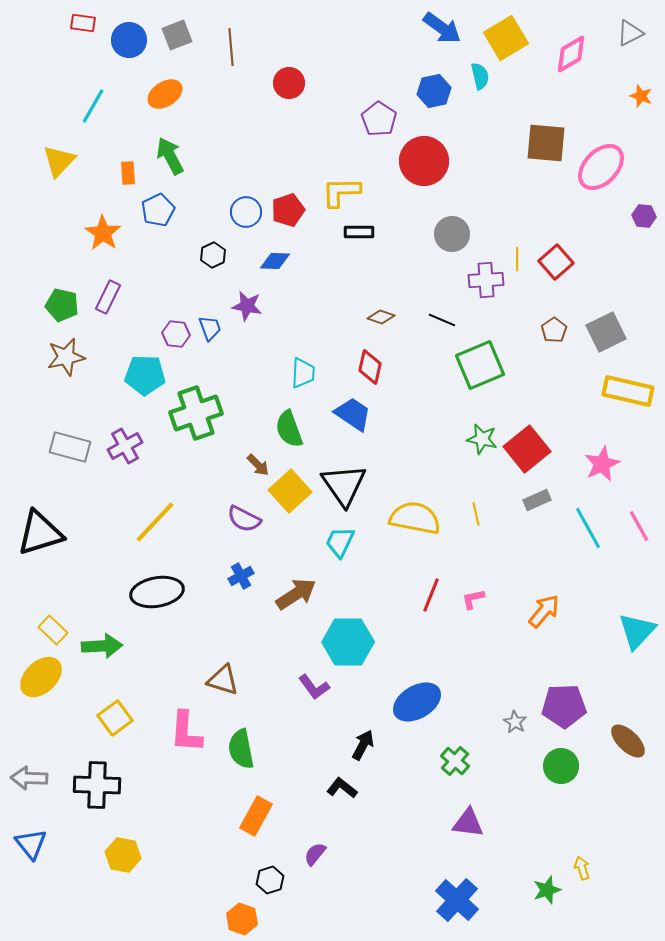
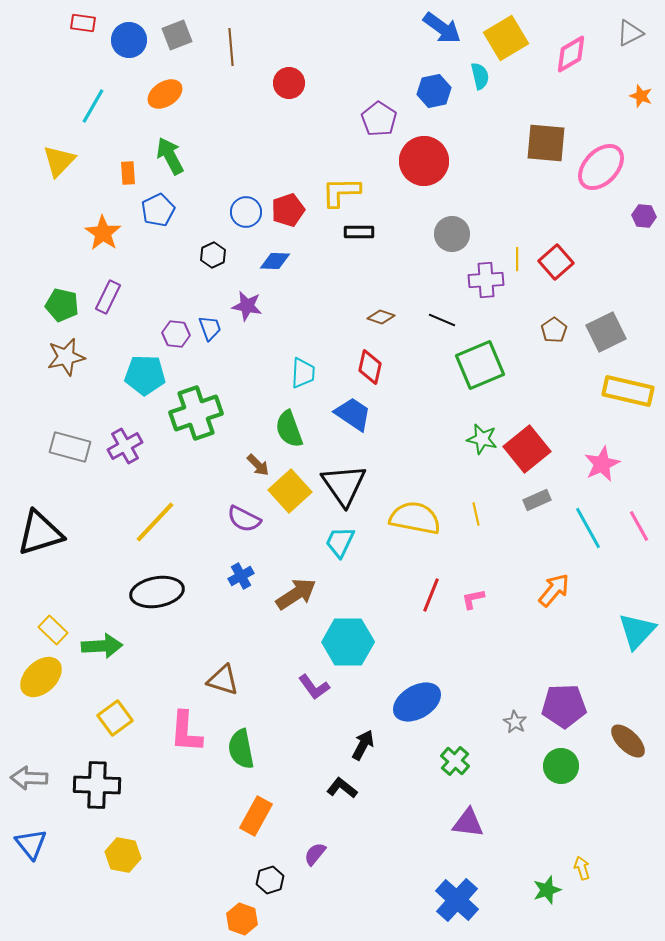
orange arrow at (544, 611): moved 10 px right, 21 px up
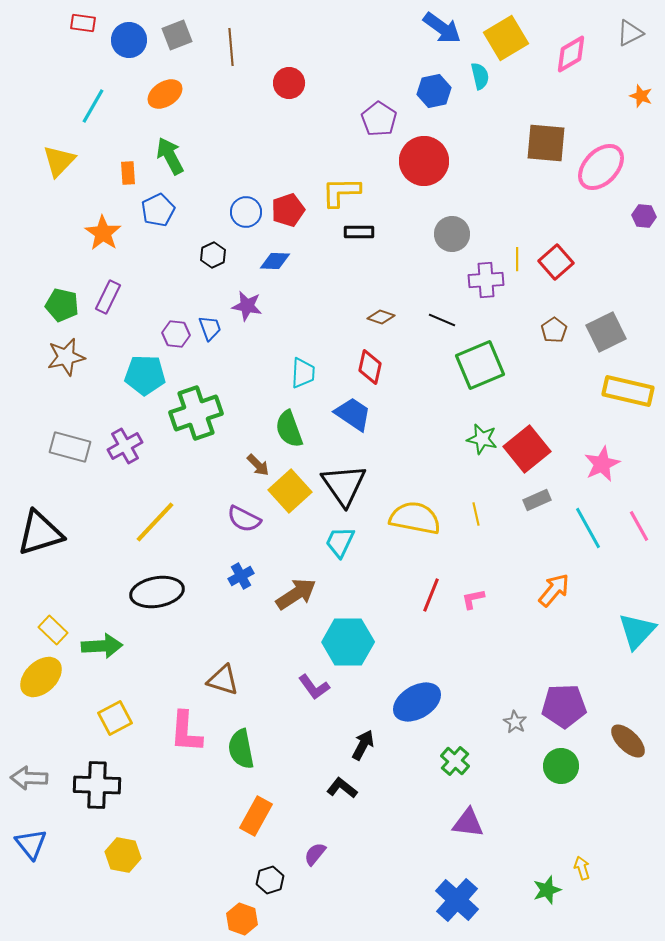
yellow square at (115, 718): rotated 8 degrees clockwise
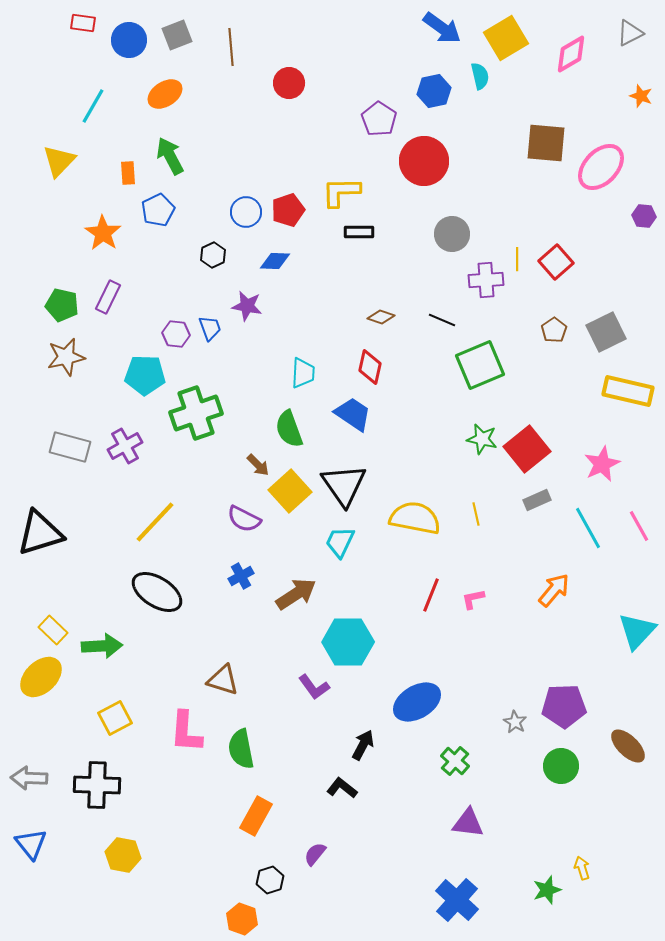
black ellipse at (157, 592): rotated 42 degrees clockwise
brown ellipse at (628, 741): moved 5 px down
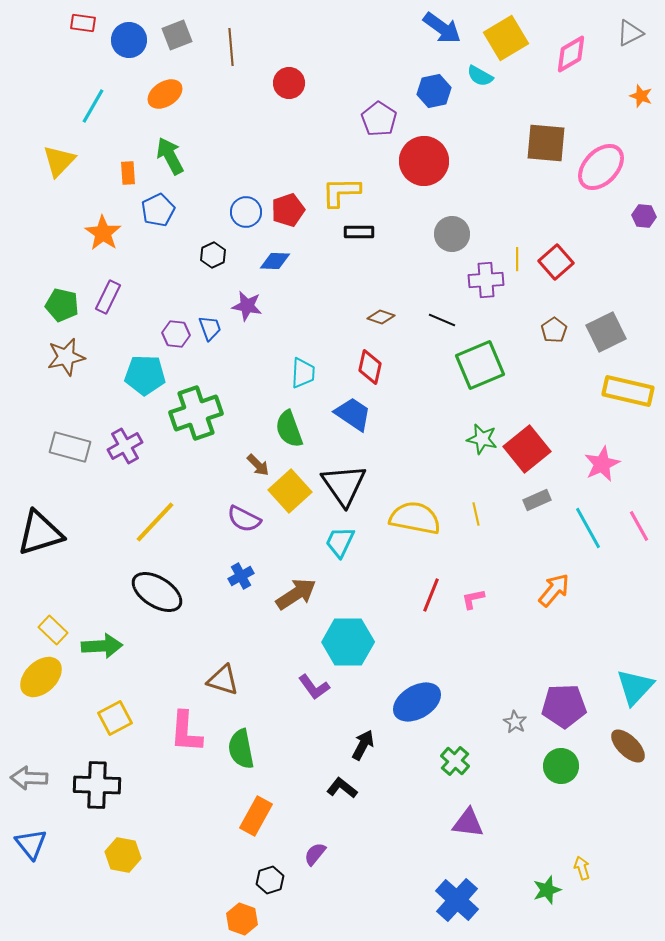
cyan semicircle at (480, 76): rotated 132 degrees clockwise
cyan triangle at (637, 631): moved 2 px left, 56 px down
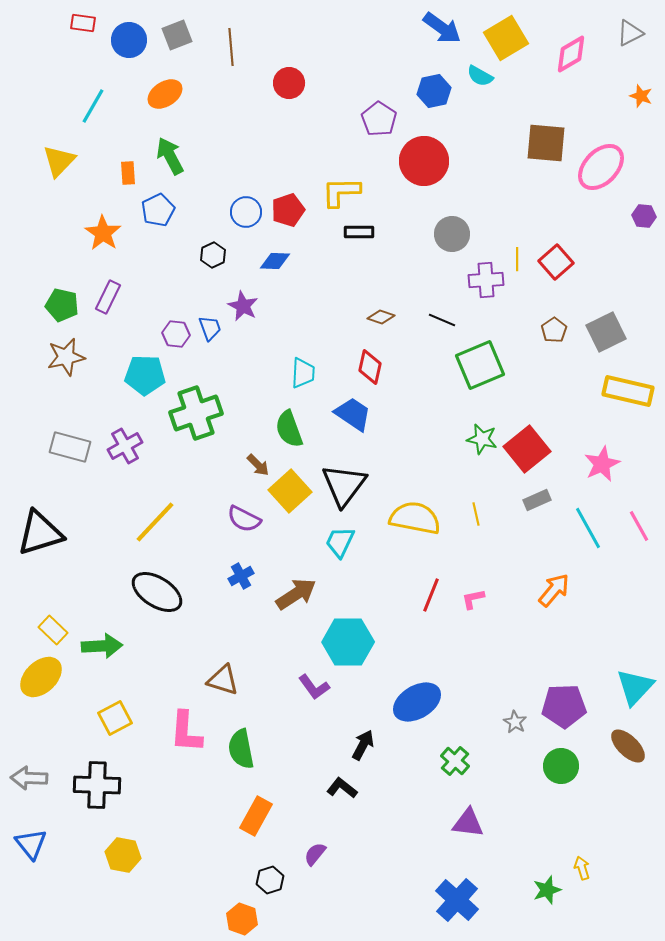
purple star at (247, 306): moved 4 px left; rotated 16 degrees clockwise
black triangle at (344, 485): rotated 12 degrees clockwise
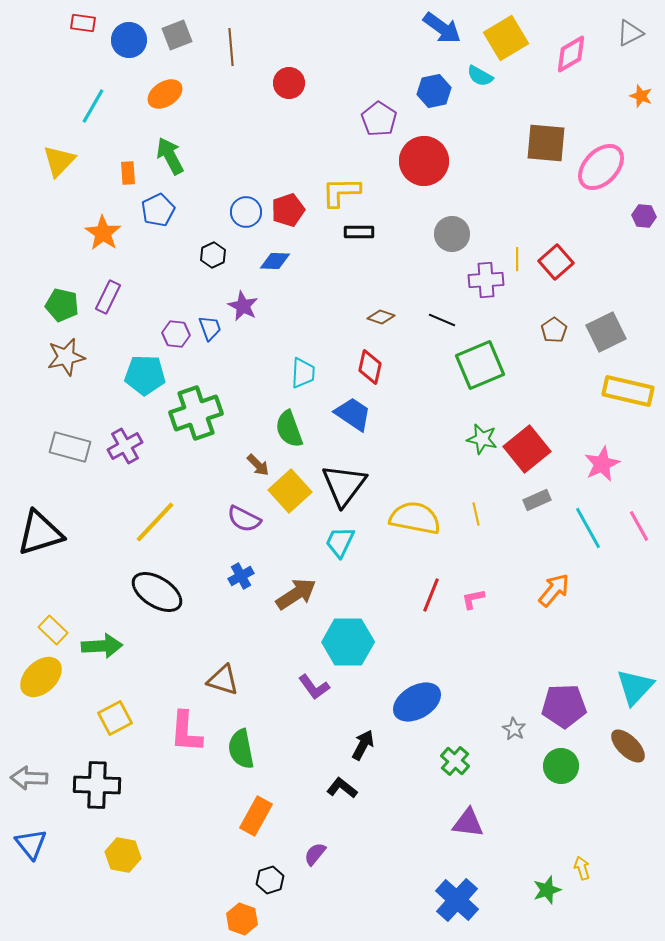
gray star at (515, 722): moved 1 px left, 7 px down
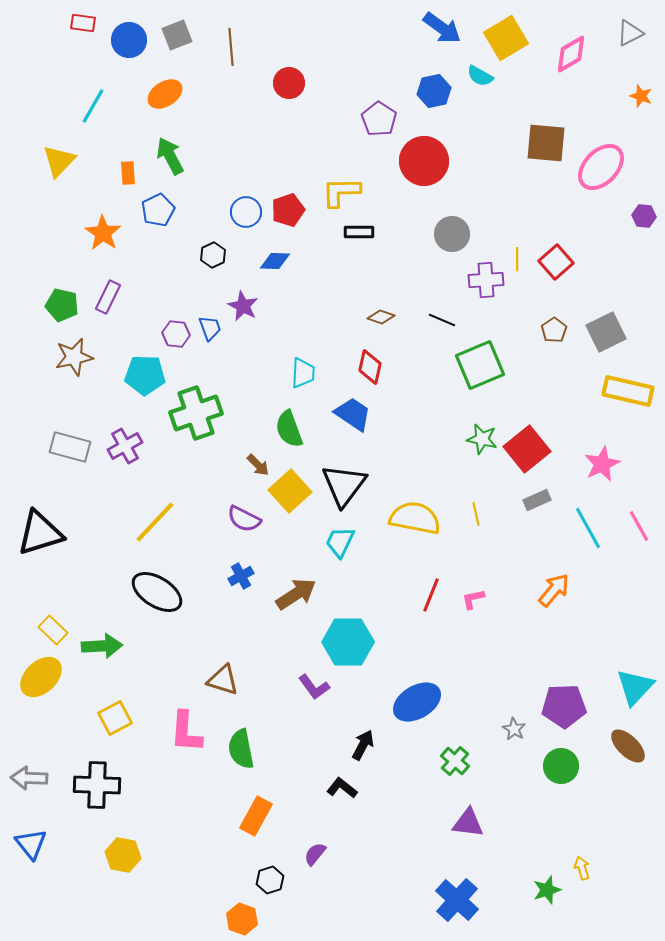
brown star at (66, 357): moved 8 px right
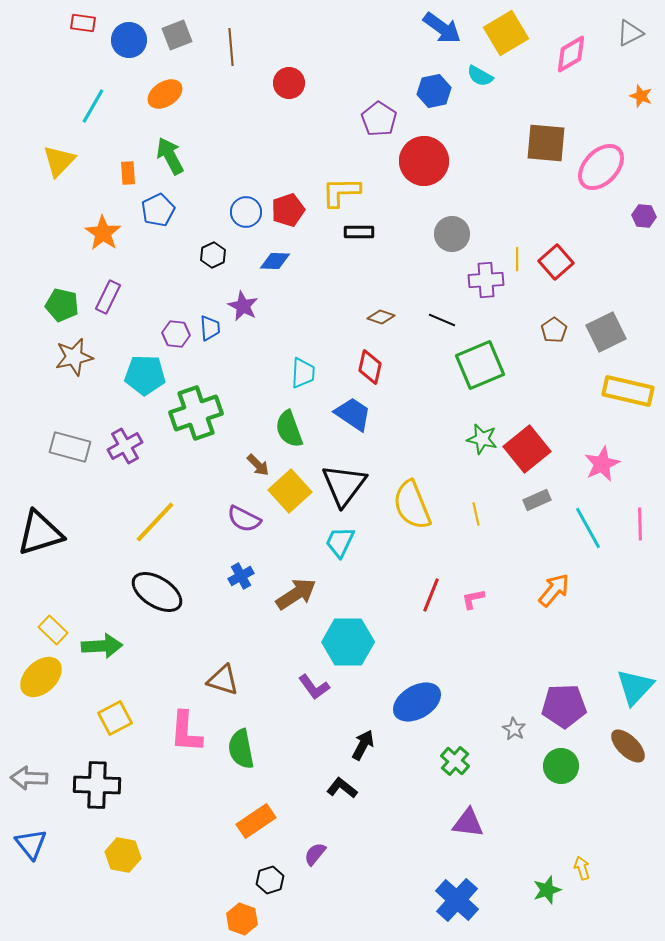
yellow square at (506, 38): moved 5 px up
blue trapezoid at (210, 328): rotated 16 degrees clockwise
yellow semicircle at (415, 518): moved 3 px left, 13 px up; rotated 123 degrees counterclockwise
pink line at (639, 526): moved 1 px right, 2 px up; rotated 28 degrees clockwise
orange rectangle at (256, 816): moved 5 px down; rotated 27 degrees clockwise
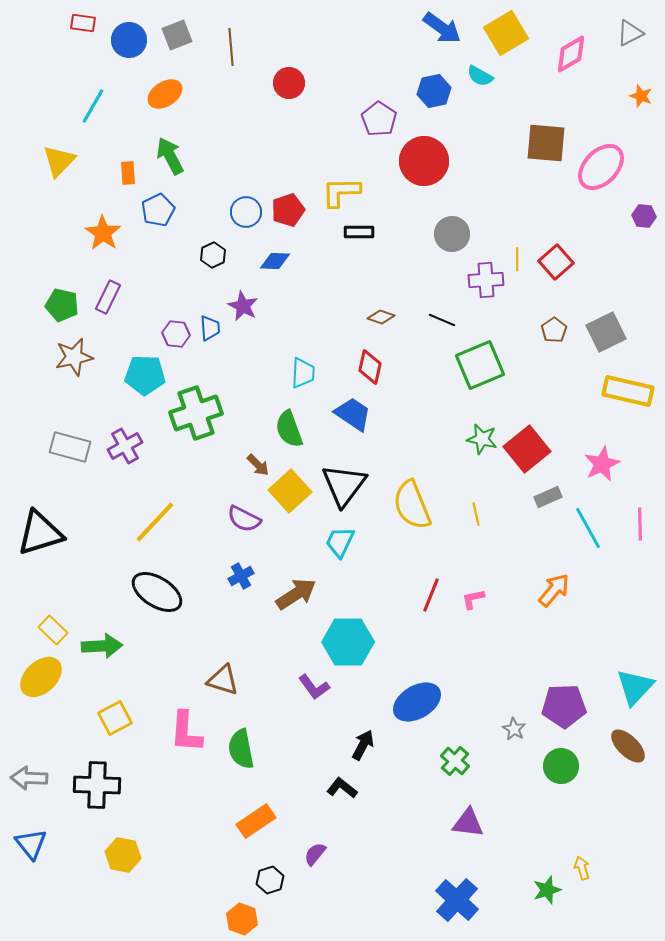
gray rectangle at (537, 500): moved 11 px right, 3 px up
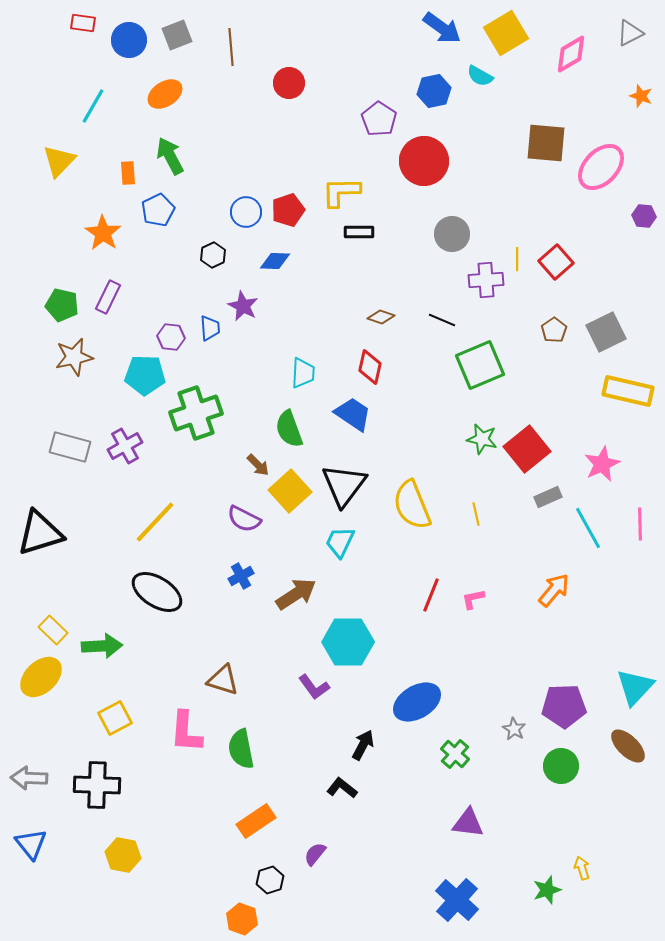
purple hexagon at (176, 334): moved 5 px left, 3 px down
green cross at (455, 761): moved 7 px up
